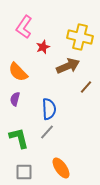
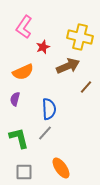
orange semicircle: moved 5 px right; rotated 70 degrees counterclockwise
gray line: moved 2 px left, 1 px down
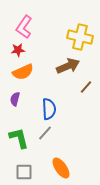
red star: moved 25 px left, 3 px down; rotated 16 degrees clockwise
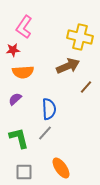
red star: moved 5 px left
orange semicircle: rotated 20 degrees clockwise
purple semicircle: rotated 32 degrees clockwise
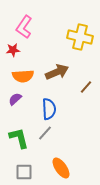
brown arrow: moved 11 px left, 6 px down
orange semicircle: moved 4 px down
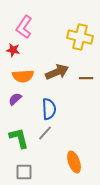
red star: rotated 16 degrees clockwise
brown line: moved 9 px up; rotated 48 degrees clockwise
orange ellipse: moved 13 px right, 6 px up; rotated 15 degrees clockwise
